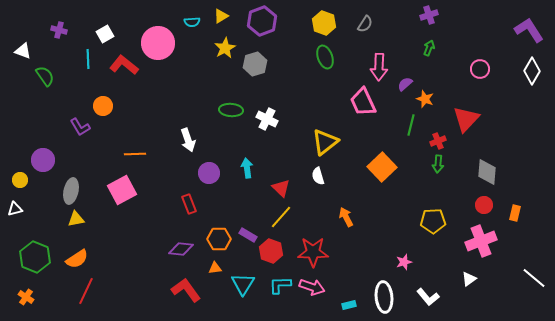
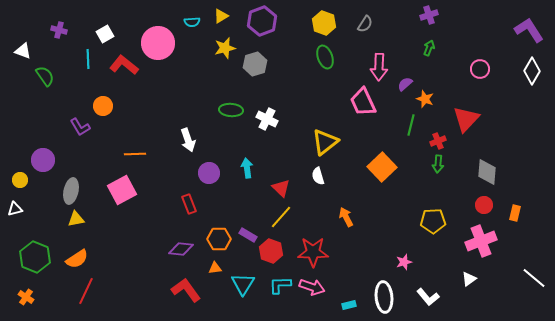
yellow star at (225, 48): rotated 15 degrees clockwise
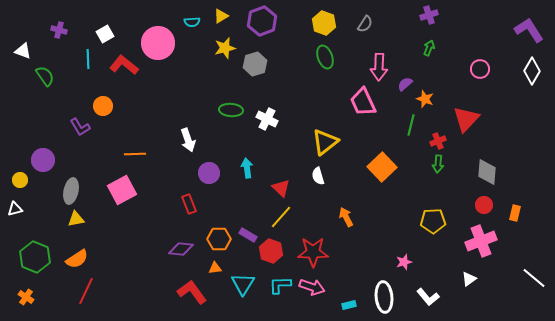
red L-shape at (186, 290): moved 6 px right, 2 px down
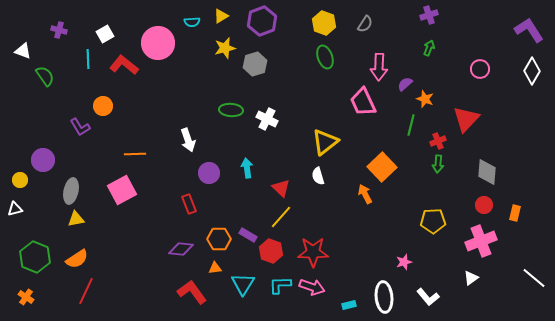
orange arrow at (346, 217): moved 19 px right, 23 px up
white triangle at (469, 279): moved 2 px right, 1 px up
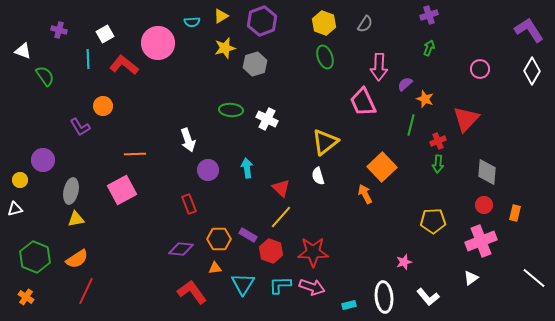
purple circle at (209, 173): moved 1 px left, 3 px up
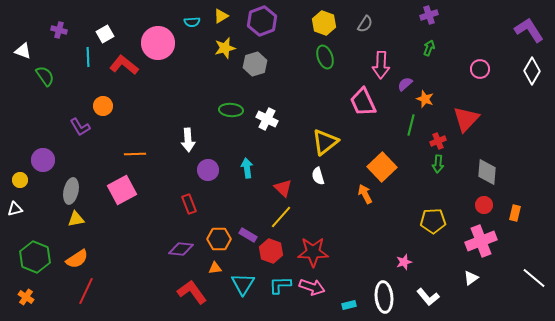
cyan line at (88, 59): moved 2 px up
pink arrow at (379, 67): moved 2 px right, 2 px up
white arrow at (188, 140): rotated 15 degrees clockwise
red triangle at (281, 188): moved 2 px right
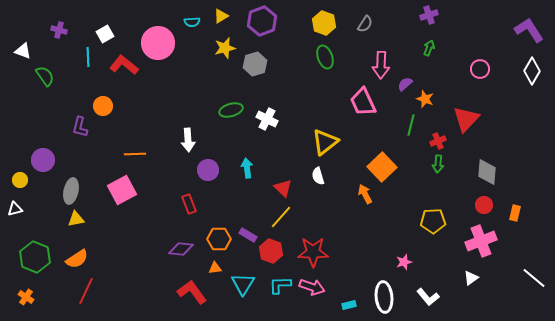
green ellipse at (231, 110): rotated 20 degrees counterclockwise
purple L-shape at (80, 127): rotated 45 degrees clockwise
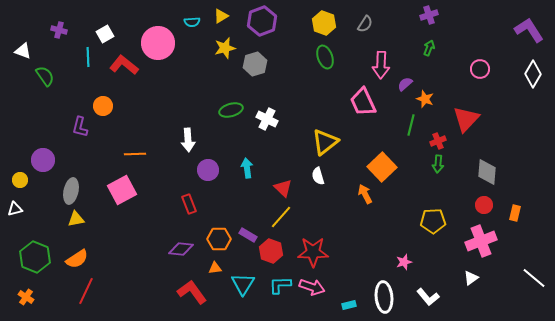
white diamond at (532, 71): moved 1 px right, 3 px down
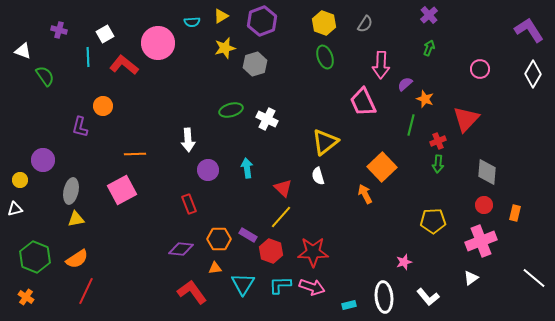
purple cross at (429, 15): rotated 24 degrees counterclockwise
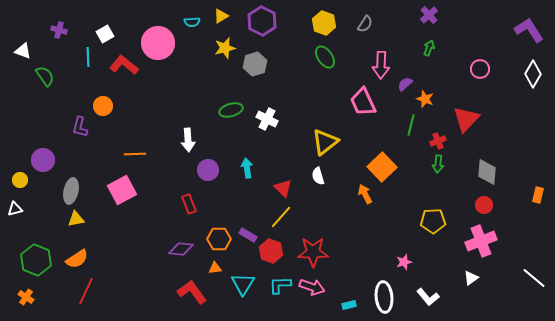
purple hexagon at (262, 21): rotated 12 degrees counterclockwise
green ellipse at (325, 57): rotated 15 degrees counterclockwise
orange rectangle at (515, 213): moved 23 px right, 18 px up
green hexagon at (35, 257): moved 1 px right, 3 px down
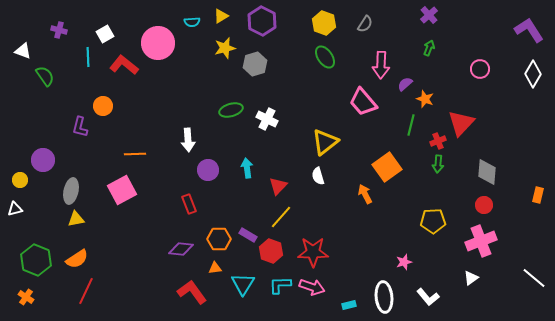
pink trapezoid at (363, 102): rotated 16 degrees counterclockwise
red triangle at (466, 119): moved 5 px left, 4 px down
orange square at (382, 167): moved 5 px right; rotated 8 degrees clockwise
red triangle at (283, 188): moved 5 px left, 2 px up; rotated 30 degrees clockwise
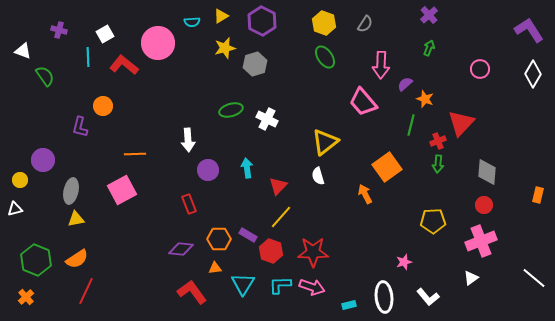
orange cross at (26, 297): rotated 14 degrees clockwise
